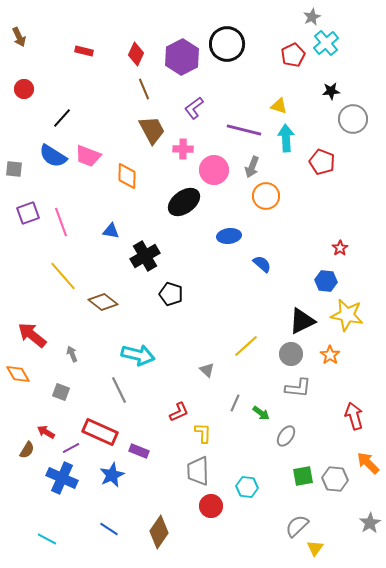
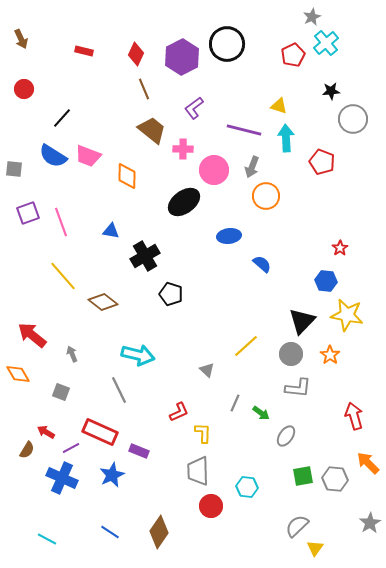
brown arrow at (19, 37): moved 2 px right, 2 px down
brown trapezoid at (152, 130): rotated 24 degrees counterclockwise
black triangle at (302, 321): rotated 20 degrees counterclockwise
blue line at (109, 529): moved 1 px right, 3 px down
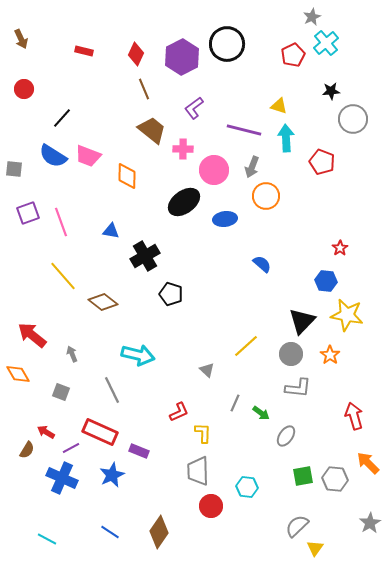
blue ellipse at (229, 236): moved 4 px left, 17 px up
gray line at (119, 390): moved 7 px left
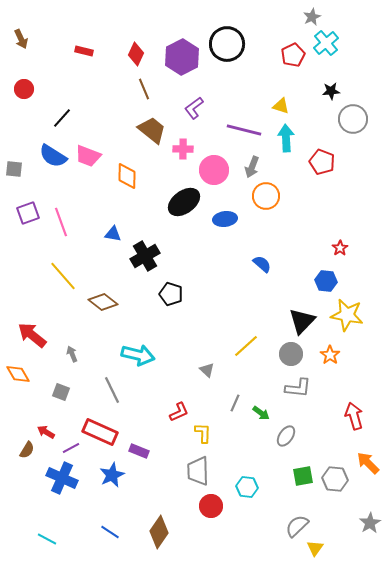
yellow triangle at (279, 106): moved 2 px right
blue triangle at (111, 231): moved 2 px right, 3 px down
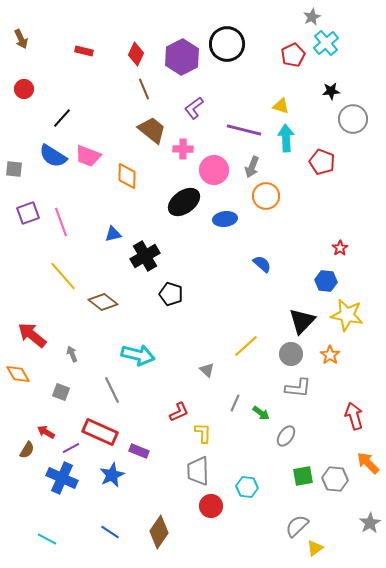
blue triangle at (113, 234): rotated 24 degrees counterclockwise
yellow triangle at (315, 548): rotated 18 degrees clockwise
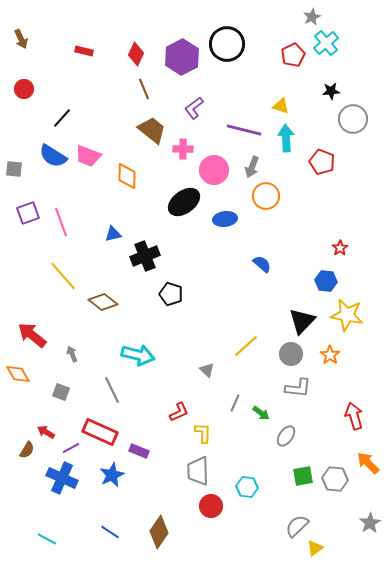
black cross at (145, 256): rotated 8 degrees clockwise
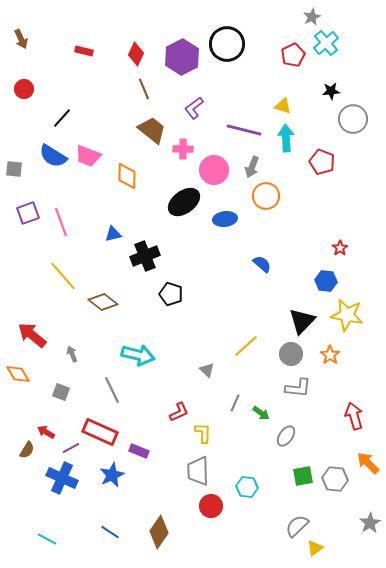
yellow triangle at (281, 106): moved 2 px right
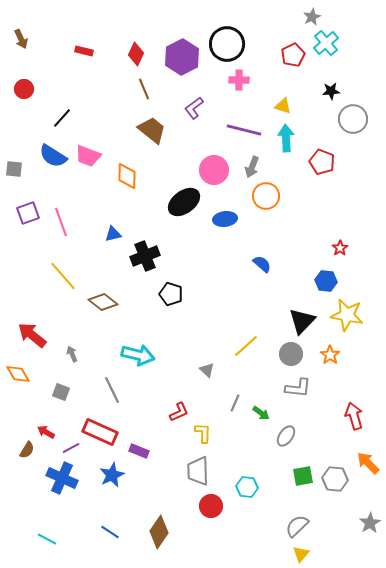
pink cross at (183, 149): moved 56 px right, 69 px up
yellow triangle at (315, 548): moved 14 px left, 6 px down; rotated 12 degrees counterclockwise
